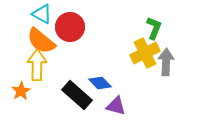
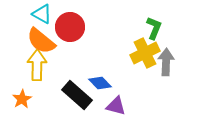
orange star: moved 1 px right, 8 px down
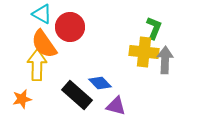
orange semicircle: moved 3 px right, 3 px down; rotated 16 degrees clockwise
yellow cross: moved 1 px left, 1 px up; rotated 32 degrees clockwise
gray arrow: moved 1 px left, 2 px up
orange star: rotated 18 degrees clockwise
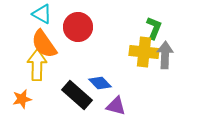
red circle: moved 8 px right
gray arrow: moved 5 px up
